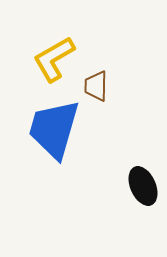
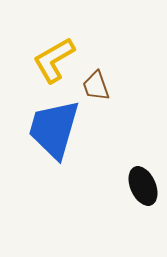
yellow L-shape: moved 1 px down
brown trapezoid: rotated 20 degrees counterclockwise
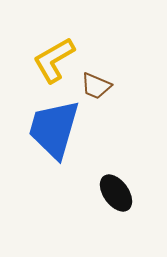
brown trapezoid: rotated 48 degrees counterclockwise
black ellipse: moved 27 px left, 7 px down; rotated 12 degrees counterclockwise
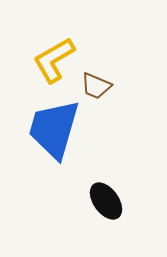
black ellipse: moved 10 px left, 8 px down
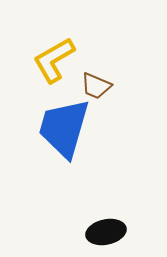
blue trapezoid: moved 10 px right, 1 px up
black ellipse: moved 31 px down; rotated 66 degrees counterclockwise
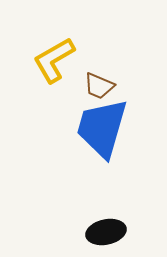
brown trapezoid: moved 3 px right
blue trapezoid: moved 38 px right
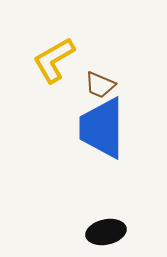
brown trapezoid: moved 1 px right, 1 px up
blue trapezoid: rotated 16 degrees counterclockwise
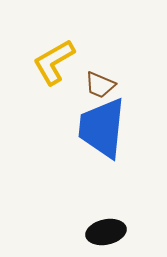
yellow L-shape: moved 2 px down
blue trapezoid: rotated 6 degrees clockwise
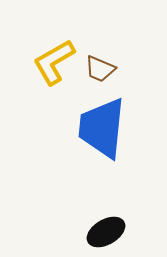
brown trapezoid: moved 16 px up
black ellipse: rotated 18 degrees counterclockwise
